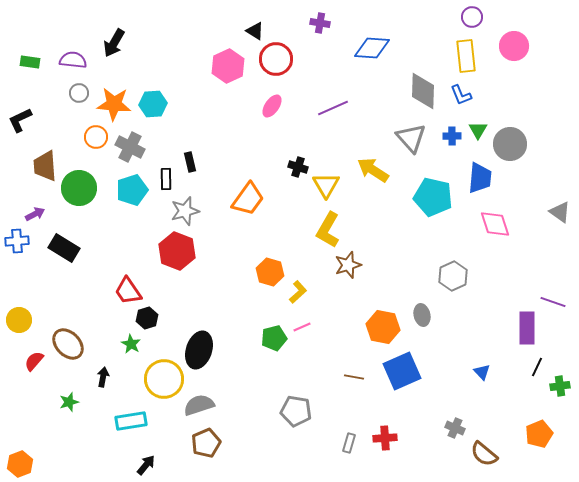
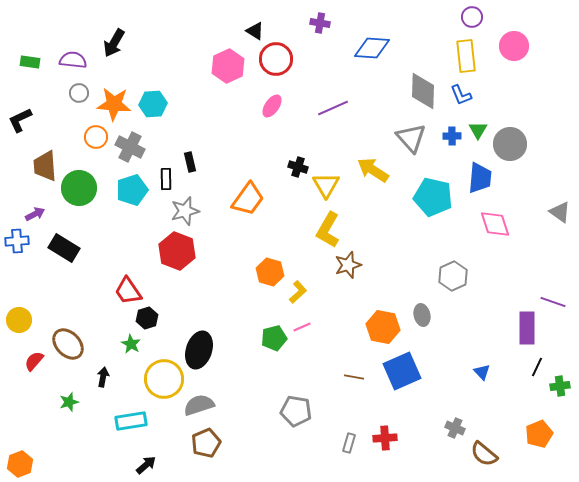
black arrow at (146, 465): rotated 10 degrees clockwise
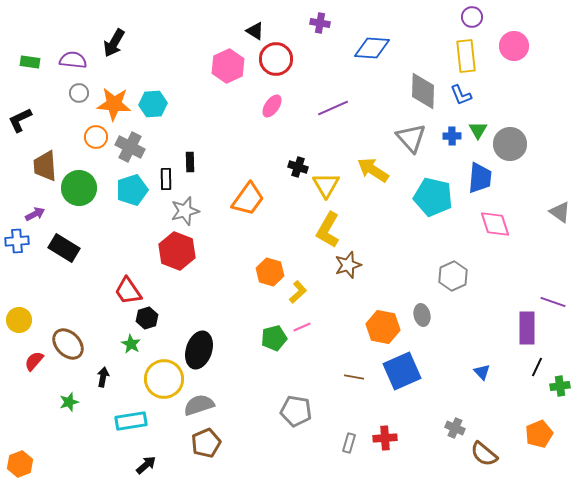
black rectangle at (190, 162): rotated 12 degrees clockwise
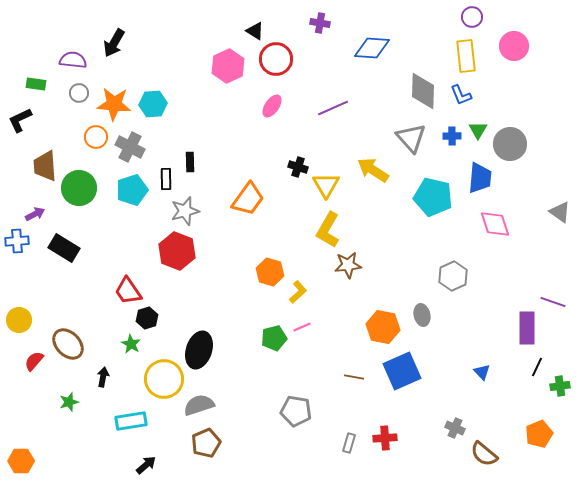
green rectangle at (30, 62): moved 6 px right, 22 px down
brown star at (348, 265): rotated 12 degrees clockwise
orange hexagon at (20, 464): moved 1 px right, 3 px up; rotated 20 degrees clockwise
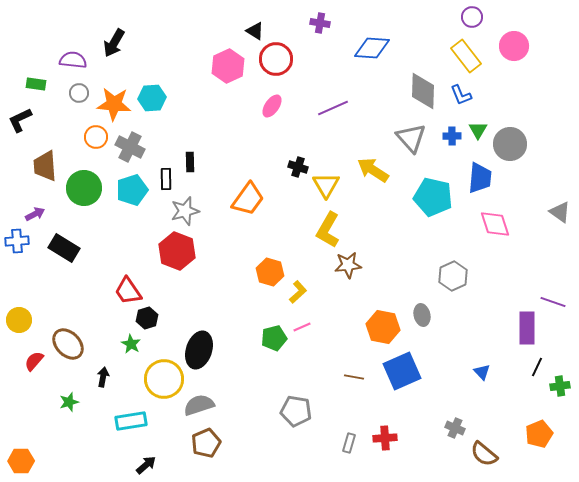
yellow rectangle at (466, 56): rotated 32 degrees counterclockwise
cyan hexagon at (153, 104): moved 1 px left, 6 px up
green circle at (79, 188): moved 5 px right
